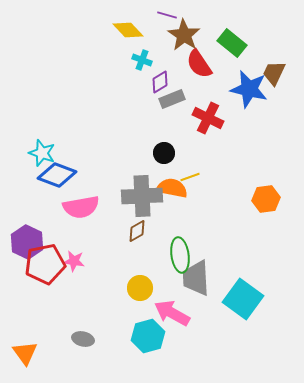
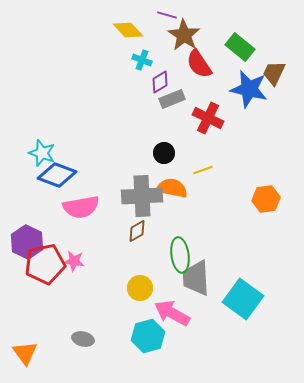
green rectangle: moved 8 px right, 4 px down
yellow line: moved 13 px right, 7 px up
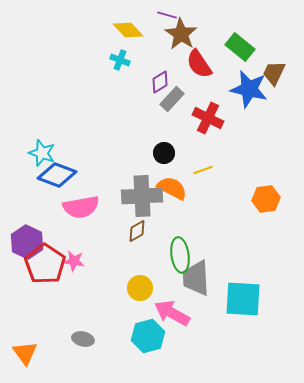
brown star: moved 3 px left, 1 px up
cyan cross: moved 22 px left
gray rectangle: rotated 25 degrees counterclockwise
orange semicircle: rotated 16 degrees clockwise
red pentagon: rotated 27 degrees counterclockwise
cyan square: rotated 33 degrees counterclockwise
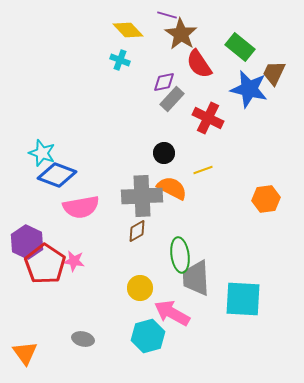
purple diamond: moved 4 px right; rotated 20 degrees clockwise
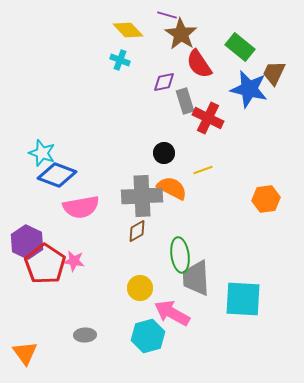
gray rectangle: moved 13 px right, 2 px down; rotated 60 degrees counterclockwise
gray ellipse: moved 2 px right, 4 px up; rotated 15 degrees counterclockwise
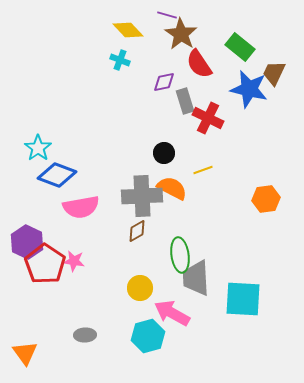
cyan star: moved 4 px left, 5 px up; rotated 16 degrees clockwise
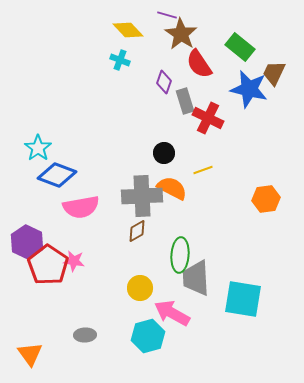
purple diamond: rotated 60 degrees counterclockwise
green ellipse: rotated 12 degrees clockwise
red pentagon: moved 3 px right, 1 px down
cyan square: rotated 6 degrees clockwise
orange triangle: moved 5 px right, 1 px down
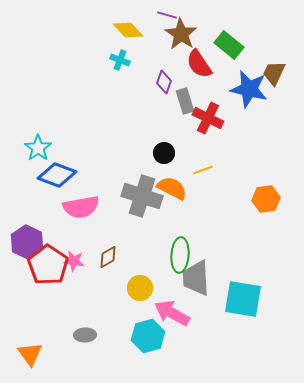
green rectangle: moved 11 px left, 2 px up
gray cross: rotated 21 degrees clockwise
brown diamond: moved 29 px left, 26 px down
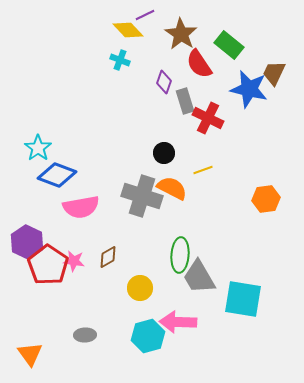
purple line: moved 22 px left; rotated 42 degrees counterclockwise
gray trapezoid: moved 3 px right, 1 px up; rotated 27 degrees counterclockwise
pink arrow: moved 6 px right, 9 px down; rotated 27 degrees counterclockwise
